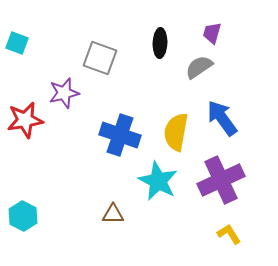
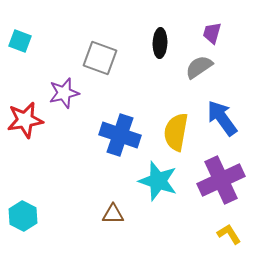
cyan square: moved 3 px right, 2 px up
cyan star: rotated 9 degrees counterclockwise
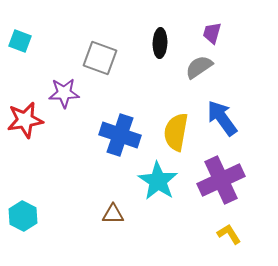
purple star: rotated 12 degrees clockwise
cyan star: rotated 15 degrees clockwise
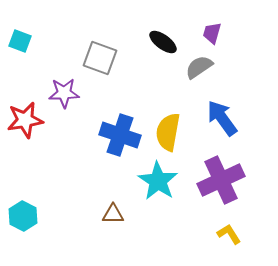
black ellipse: moved 3 px right, 1 px up; rotated 56 degrees counterclockwise
yellow semicircle: moved 8 px left
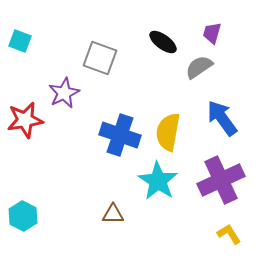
purple star: rotated 24 degrees counterclockwise
